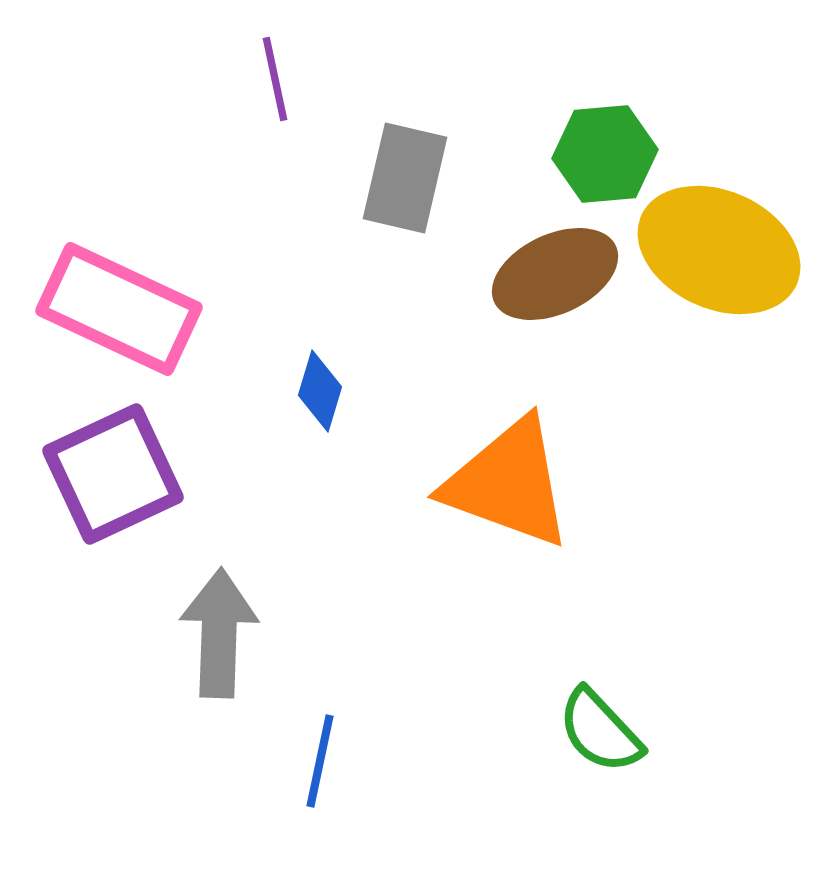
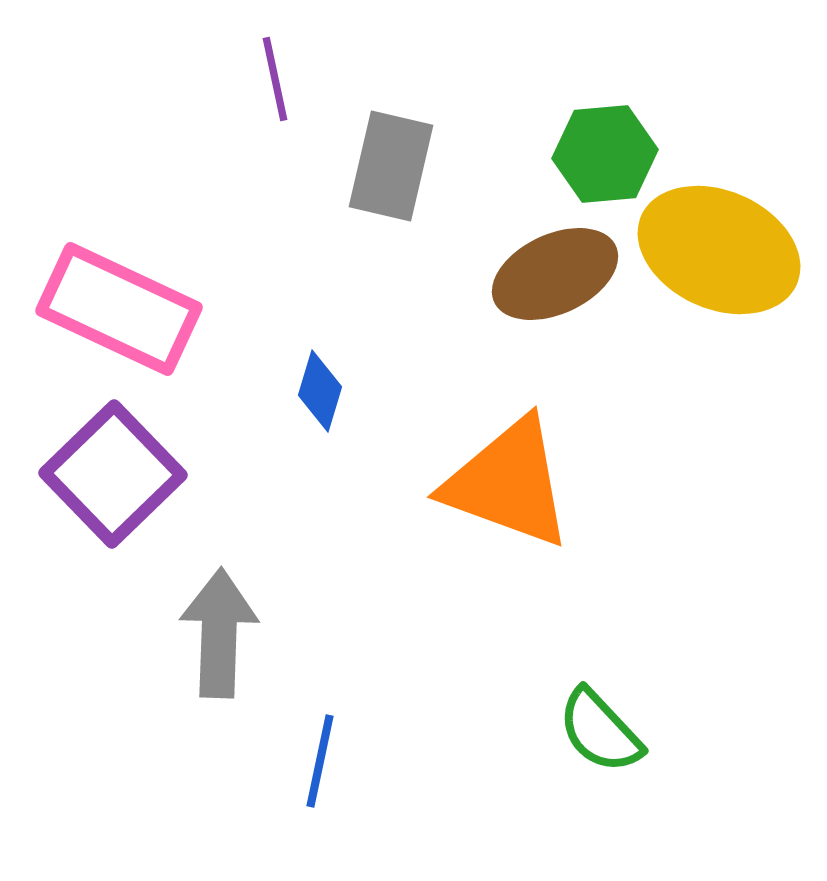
gray rectangle: moved 14 px left, 12 px up
purple square: rotated 19 degrees counterclockwise
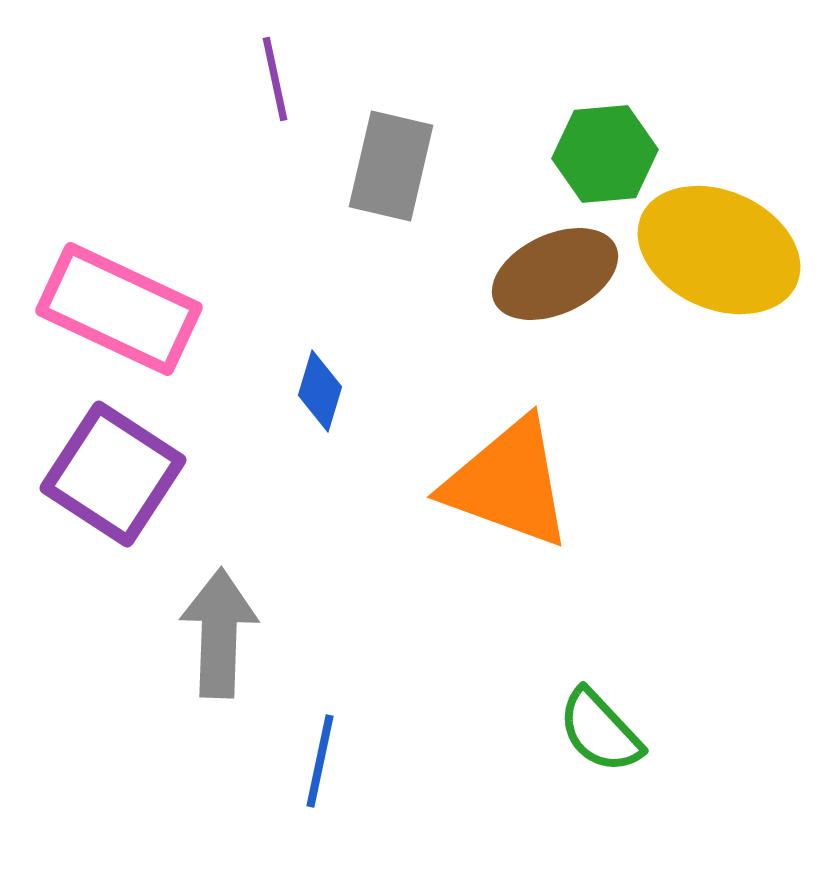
purple square: rotated 13 degrees counterclockwise
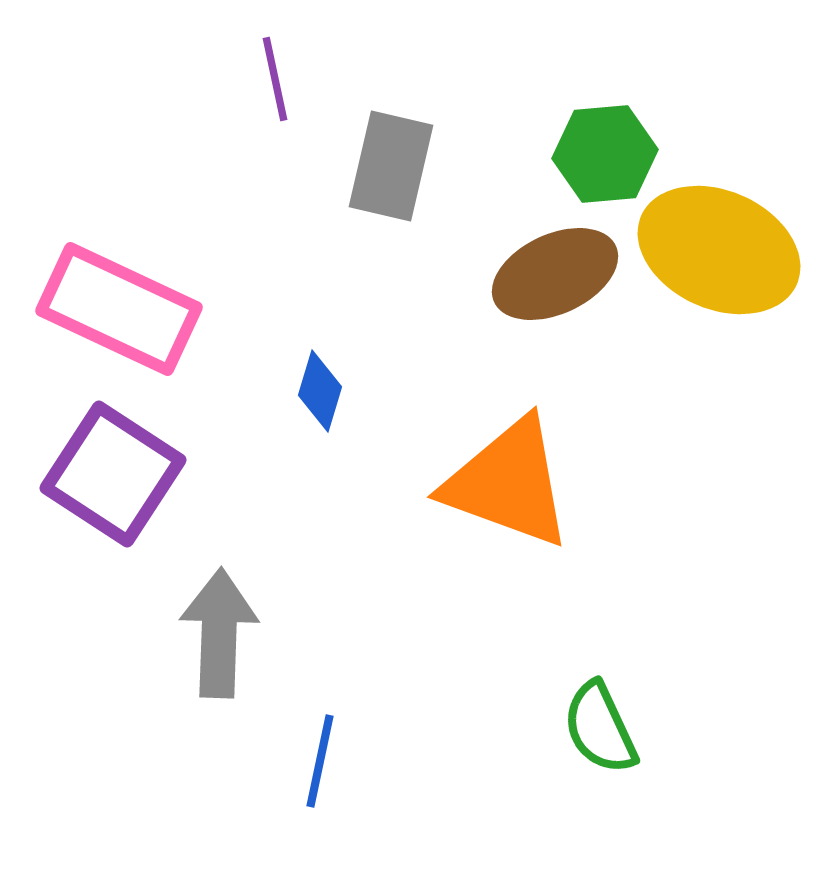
green semicircle: moved 3 px up; rotated 18 degrees clockwise
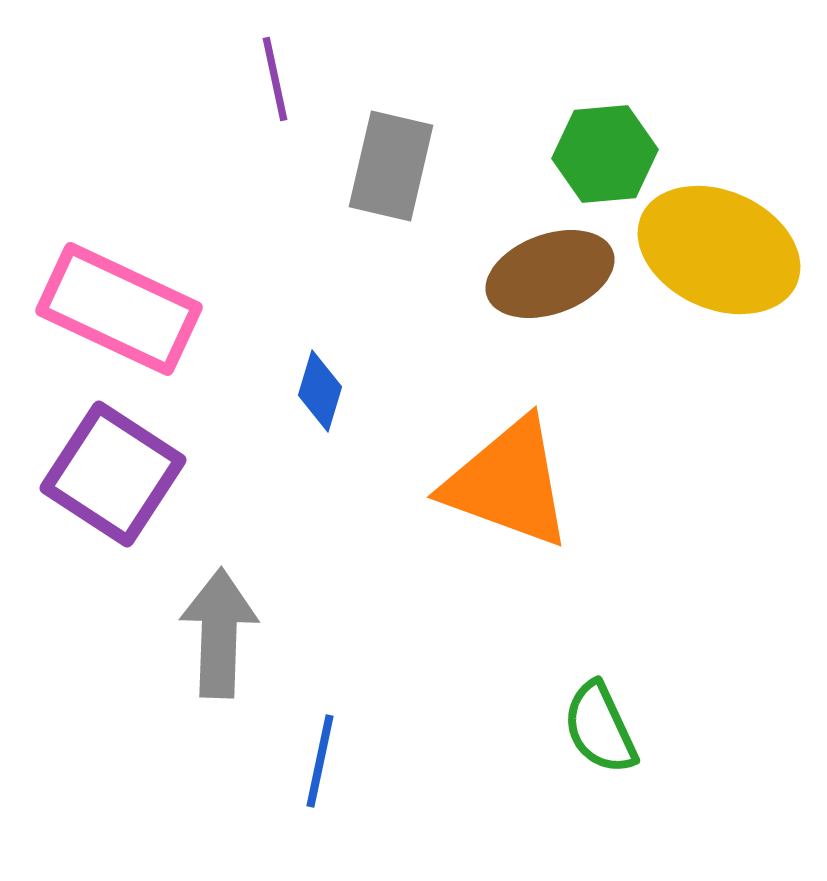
brown ellipse: moved 5 px left; rotated 5 degrees clockwise
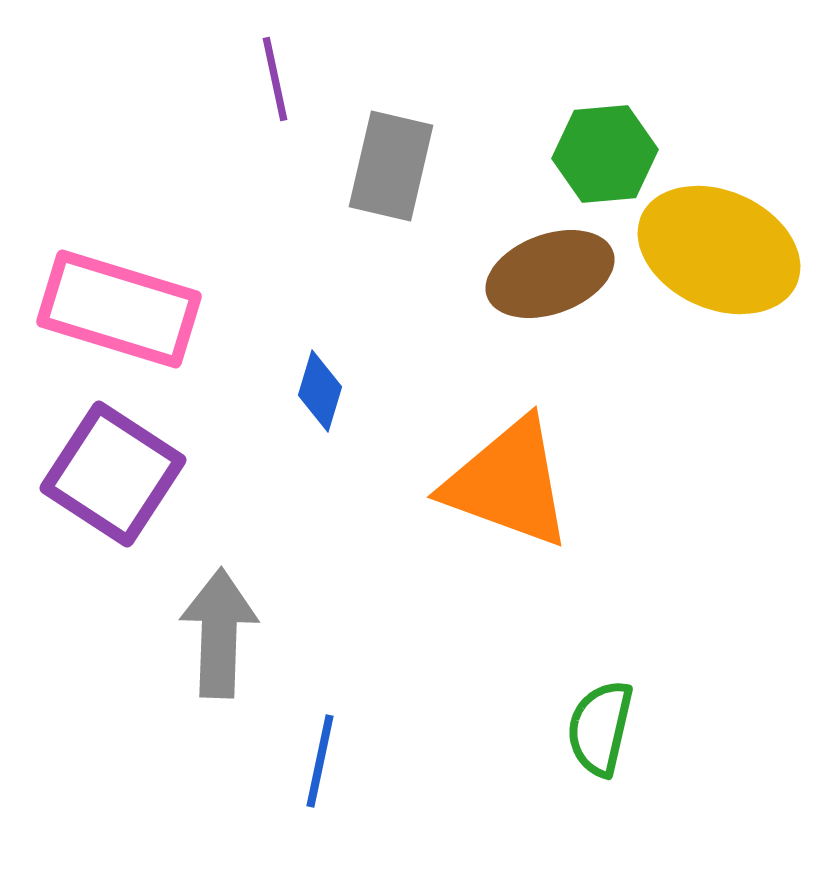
pink rectangle: rotated 8 degrees counterclockwise
green semicircle: rotated 38 degrees clockwise
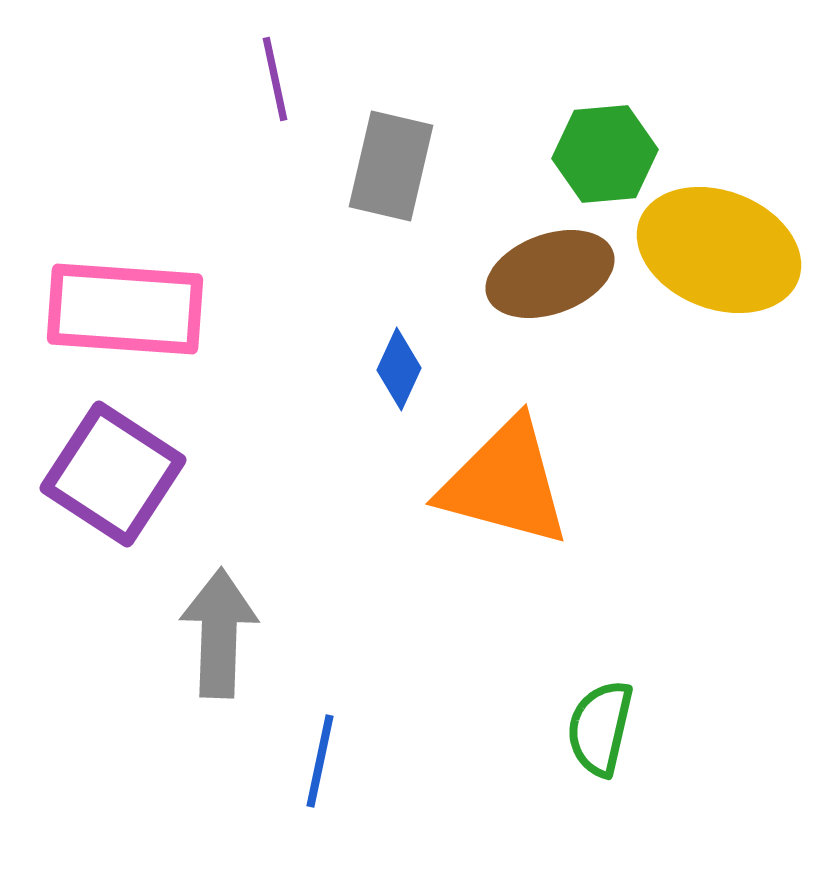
yellow ellipse: rotated 3 degrees counterclockwise
pink rectangle: moved 6 px right; rotated 13 degrees counterclockwise
blue diamond: moved 79 px right, 22 px up; rotated 8 degrees clockwise
orange triangle: moved 3 px left; rotated 5 degrees counterclockwise
